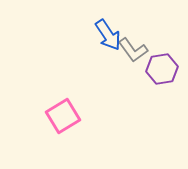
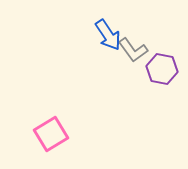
purple hexagon: rotated 20 degrees clockwise
pink square: moved 12 px left, 18 px down
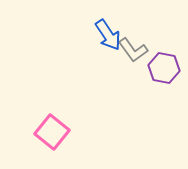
purple hexagon: moved 2 px right, 1 px up
pink square: moved 1 px right, 2 px up; rotated 20 degrees counterclockwise
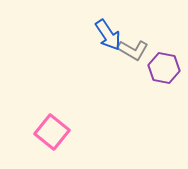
gray L-shape: rotated 24 degrees counterclockwise
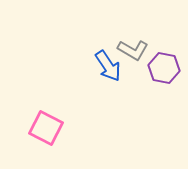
blue arrow: moved 31 px down
pink square: moved 6 px left, 4 px up; rotated 12 degrees counterclockwise
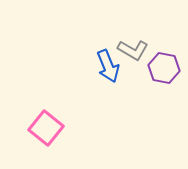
blue arrow: rotated 12 degrees clockwise
pink square: rotated 12 degrees clockwise
